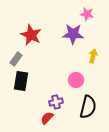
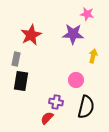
red star: rotated 20 degrees clockwise
gray rectangle: rotated 24 degrees counterclockwise
purple cross: rotated 24 degrees clockwise
black semicircle: moved 2 px left
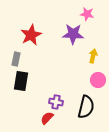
pink circle: moved 22 px right
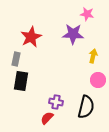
red star: moved 2 px down
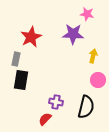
black rectangle: moved 1 px up
red semicircle: moved 2 px left, 1 px down
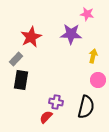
purple star: moved 2 px left
gray rectangle: rotated 32 degrees clockwise
red semicircle: moved 1 px right, 2 px up
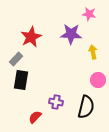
pink star: moved 2 px right
yellow arrow: moved 4 px up; rotated 24 degrees counterclockwise
red semicircle: moved 11 px left
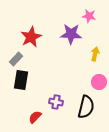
pink star: moved 2 px down
yellow arrow: moved 2 px right, 2 px down; rotated 24 degrees clockwise
pink circle: moved 1 px right, 2 px down
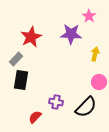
pink star: rotated 24 degrees clockwise
black semicircle: rotated 30 degrees clockwise
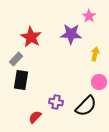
red star: rotated 15 degrees counterclockwise
black semicircle: moved 1 px up
